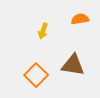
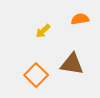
yellow arrow: rotated 28 degrees clockwise
brown triangle: moved 1 px left, 1 px up
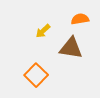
brown triangle: moved 1 px left, 16 px up
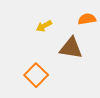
orange semicircle: moved 7 px right
yellow arrow: moved 1 px right, 5 px up; rotated 14 degrees clockwise
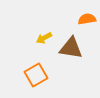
yellow arrow: moved 12 px down
orange square: rotated 15 degrees clockwise
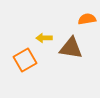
yellow arrow: rotated 28 degrees clockwise
orange square: moved 11 px left, 15 px up
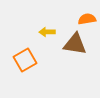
yellow arrow: moved 3 px right, 6 px up
brown triangle: moved 4 px right, 4 px up
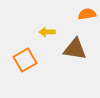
orange semicircle: moved 5 px up
brown triangle: moved 5 px down
